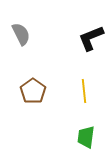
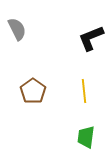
gray semicircle: moved 4 px left, 5 px up
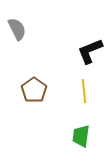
black L-shape: moved 1 px left, 13 px down
brown pentagon: moved 1 px right, 1 px up
green trapezoid: moved 5 px left, 1 px up
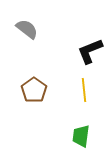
gray semicircle: moved 10 px right; rotated 25 degrees counterclockwise
yellow line: moved 1 px up
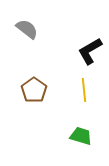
black L-shape: rotated 8 degrees counterclockwise
green trapezoid: rotated 100 degrees clockwise
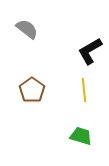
brown pentagon: moved 2 px left
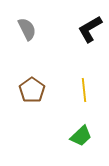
gray semicircle: rotated 25 degrees clockwise
black L-shape: moved 22 px up
green trapezoid: rotated 120 degrees clockwise
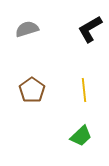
gray semicircle: rotated 80 degrees counterclockwise
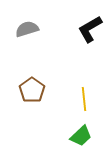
yellow line: moved 9 px down
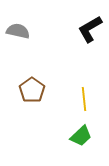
gray semicircle: moved 9 px left, 2 px down; rotated 30 degrees clockwise
